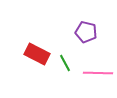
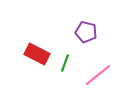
green line: rotated 48 degrees clockwise
pink line: moved 2 px down; rotated 40 degrees counterclockwise
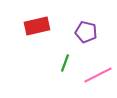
red rectangle: moved 28 px up; rotated 40 degrees counterclockwise
pink line: rotated 12 degrees clockwise
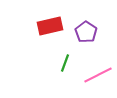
red rectangle: moved 13 px right
purple pentagon: rotated 20 degrees clockwise
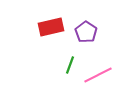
red rectangle: moved 1 px right, 1 px down
green line: moved 5 px right, 2 px down
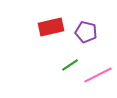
purple pentagon: rotated 20 degrees counterclockwise
green line: rotated 36 degrees clockwise
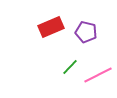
red rectangle: rotated 10 degrees counterclockwise
green line: moved 2 px down; rotated 12 degrees counterclockwise
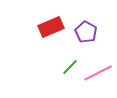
purple pentagon: rotated 15 degrees clockwise
pink line: moved 2 px up
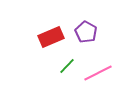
red rectangle: moved 10 px down
green line: moved 3 px left, 1 px up
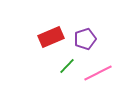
purple pentagon: moved 1 px left, 7 px down; rotated 25 degrees clockwise
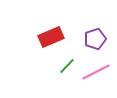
purple pentagon: moved 10 px right
pink line: moved 2 px left, 1 px up
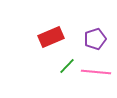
pink line: rotated 32 degrees clockwise
